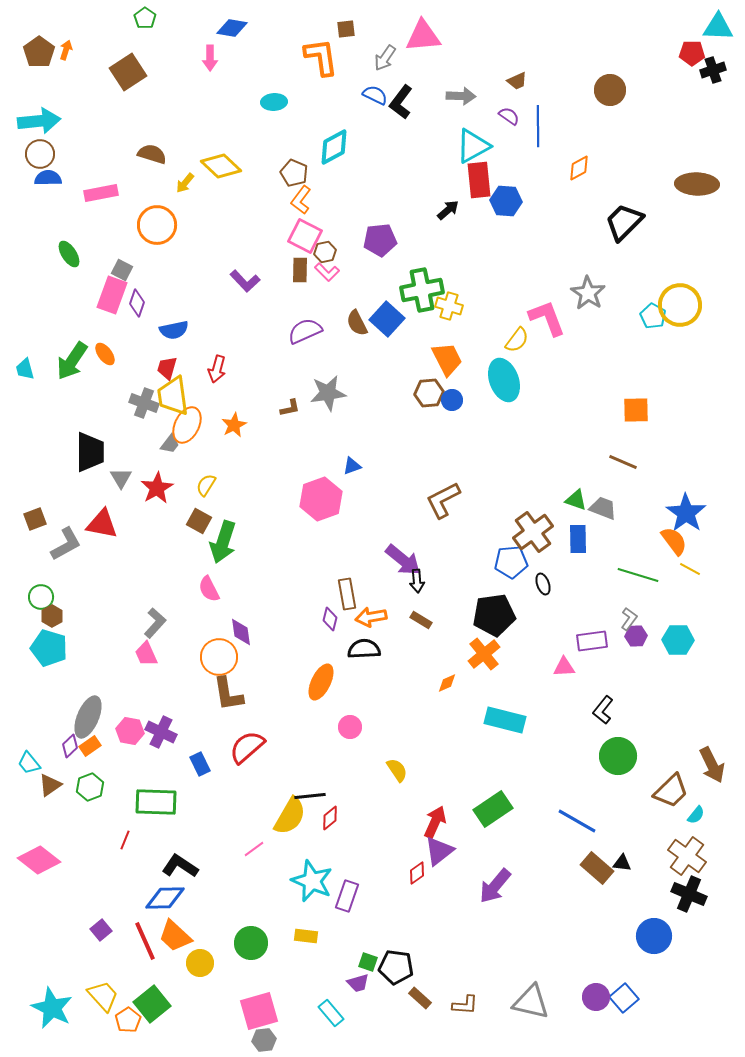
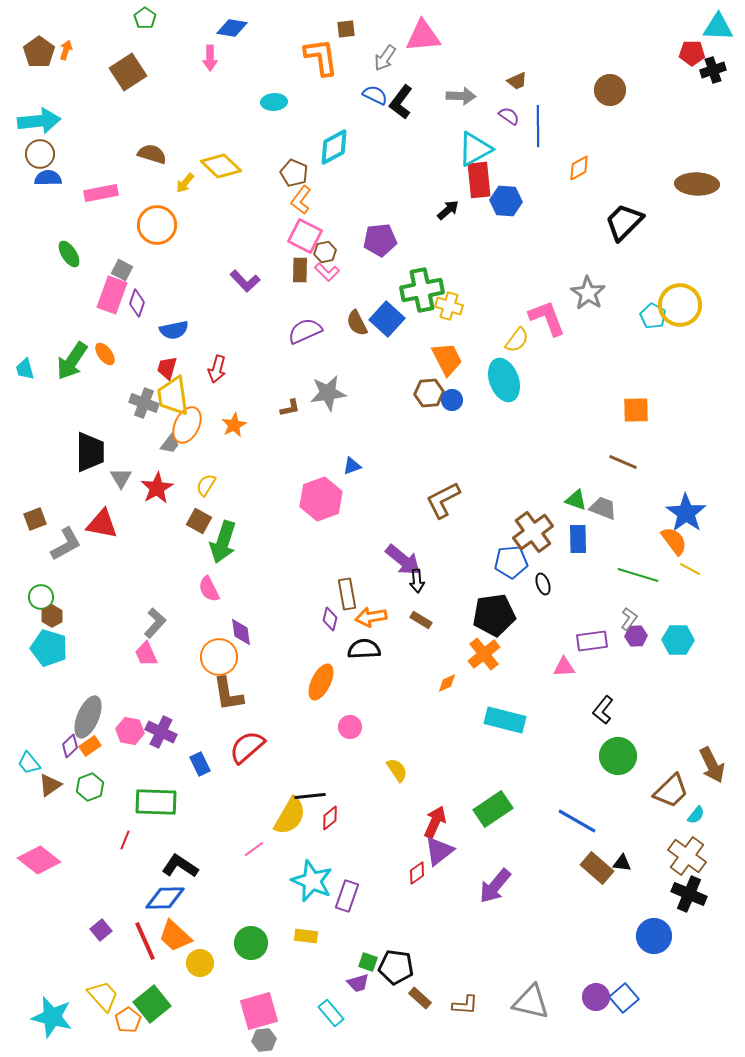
cyan triangle at (473, 146): moved 2 px right, 3 px down
cyan star at (52, 1008): moved 9 px down; rotated 12 degrees counterclockwise
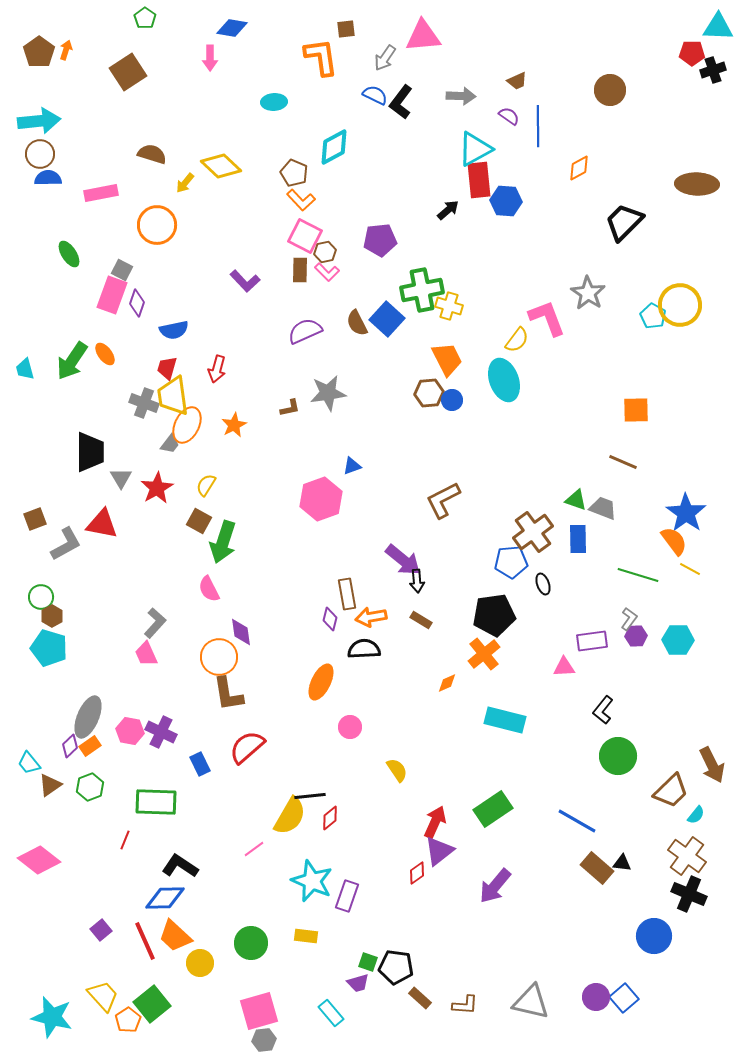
orange L-shape at (301, 200): rotated 80 degrees counterclockwise
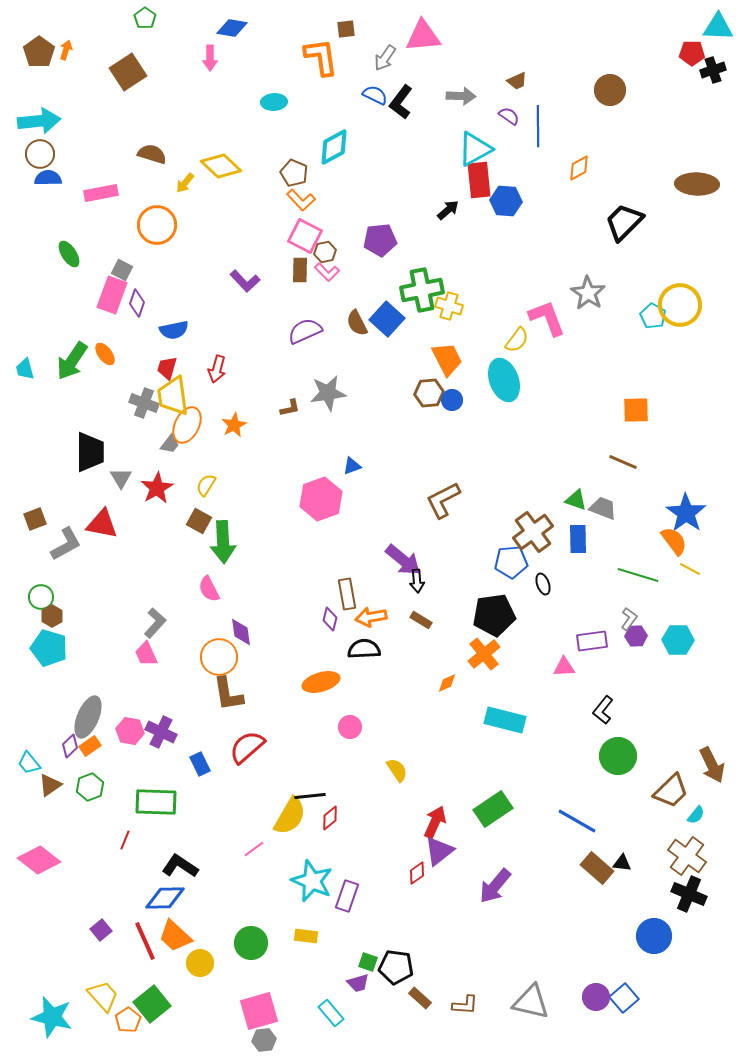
green arrow at (223, 542): rotated 21 degrees counterclockwise
orange ellipse at (321, 682): rotated 48 degrees clockwise
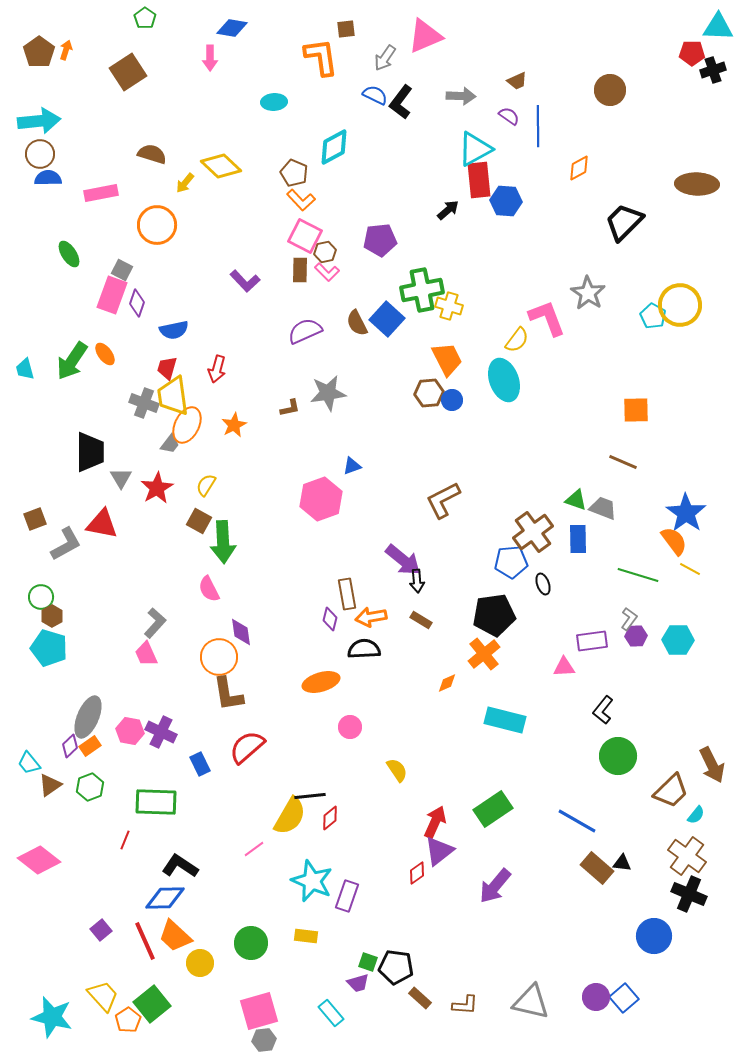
pink triangle at (423, 36): moved 2 px right; rotated 18 degrees counterclockwise
